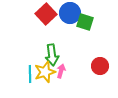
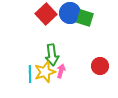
green square: moved 4 px up
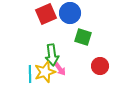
red square: rotated 20 degrees clockwise
green square: moved 2 px left, 19 px down
pink arrow: moved 1 px left, 2 px up; rotated 128 degrees clockwise
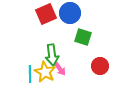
yellow star: rotated 25 degrees counterclockwise
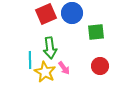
blue circle: moved 2 px right
green square: moved 13 px right, 5 px up; rotated 24 degrees counterclockwise
green arrow: moved 2 px left, 7 px up
pink arrow: moved 4 px right, 1 px up
cyan line: moved 14 px up
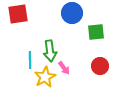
red square: moved 28 px left; rotated 15 degrees clockwise
green arrow: moved 3 px down
yellow star: moved 5 px down; rotated 15 degrees clockwise
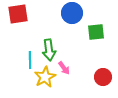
green arrow: moved 1 px left, 1 px up
red circle: moved 3 px right, 11 px down
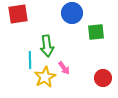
green arrow: moved 2 px left, 4 px up
red circle: moved 1 px down
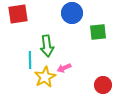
green square: moved 2 px right
pink arrow: rotated 104 degrees clockwise
red circle: moved 7 px down
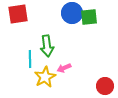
green square: moved 9 px left, 15 px up
cyan line: moved 1 px up
red circle: moved 2 px right, 1 px down
